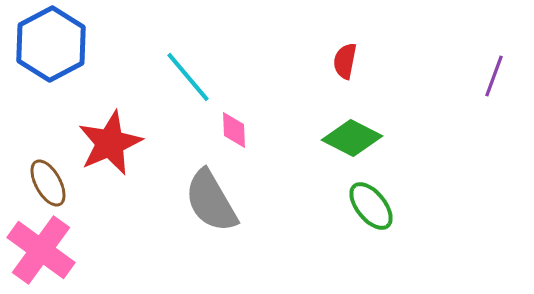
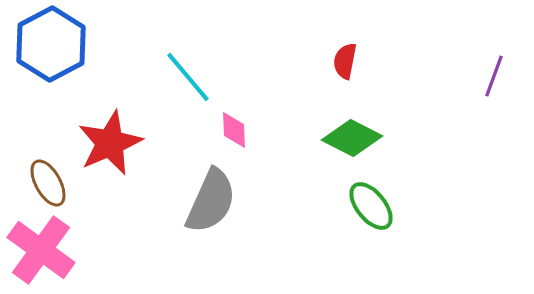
gray semicircle: rotated 126 degrees counterclockwise
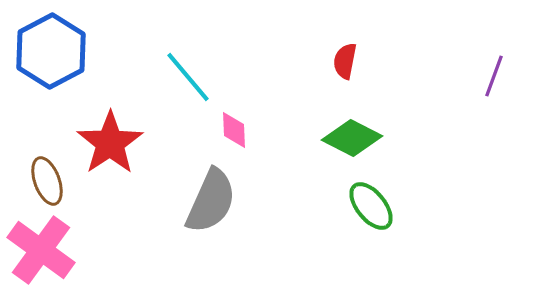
blue hexagon: moved 7 px down
red star: rotated 10 degrees counterclockwise
brown ellipse: moved 1 px left, 2 px up; rotated 9 degrees clockwise
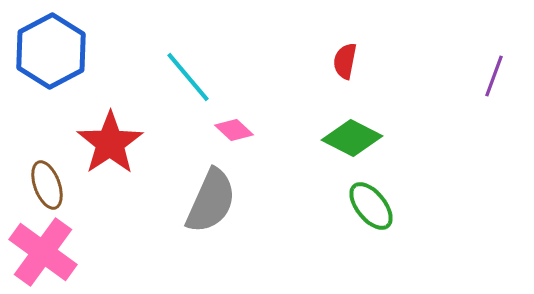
pink diamond: rotated 45 degrees counterclockwise
brown ellipse: moved 4 px down
pink cross: moved 2 px right, 2 px down
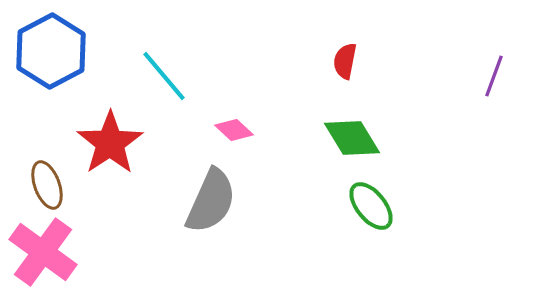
cyan line: moved 24 px left, 1 px up
green diamond: rotated 32 degrees clockwise
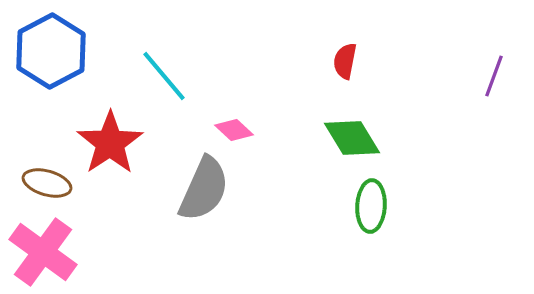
brown ellipse: moved 2 px up; rotated 54 degrees counterclockwise
gray semicircle: moved 7 px left, 12 px up
green ellipse: rotated 42 degrees clockwise
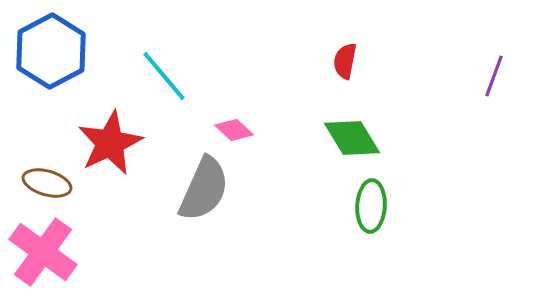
red star: rotated 8 degrees clockwise
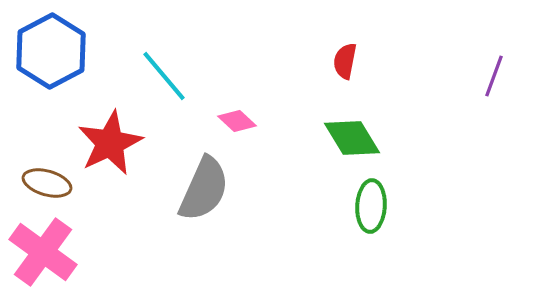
pink diamond: moved 3 px right, 9 px up
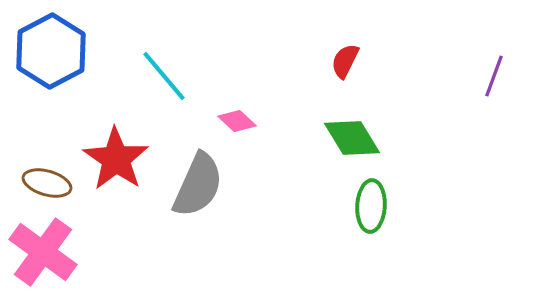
red semicircle: rotated 15 degrees clockwise
red star: moved 6 px right, 16 px down; rotated 12 degrees counterclockwise
gray semicircle: moved 6 px left, 4 px up
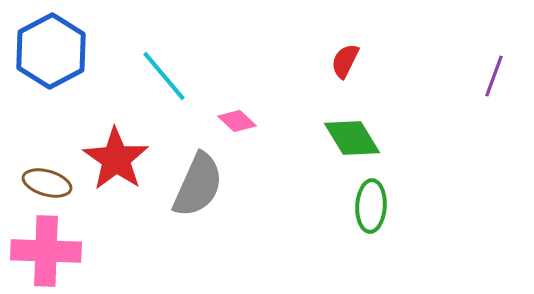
pink cross: moved 3 px right, 1 px up; rotated 34 degrees counterclockwise
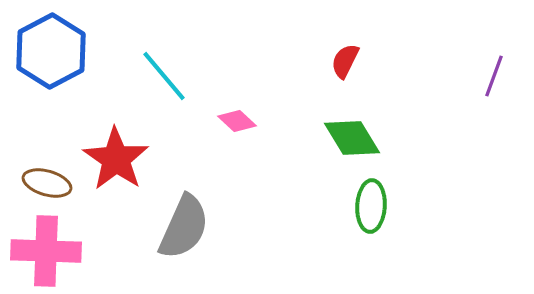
gray semicircle: moved 14 px left, 42 px down
